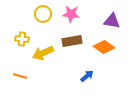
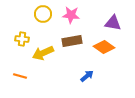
pink star: moved 1 px down
purple triangle: moved 1 px right, 2 px down
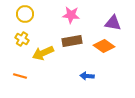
yellow circle: moved 18 px left
yellow cross: rotated 24 degrees clockwise
orange diamond: moved 1 px up
blue arrow: rotated 136 degrees counterclockwise
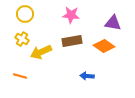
yellow arrow: moved 2 px left, 1 px up
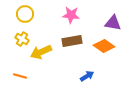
blue arrow: rotated 144 degrees clockwise
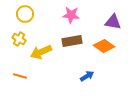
purple triangle: moved 1 px up
yellow cross: moved 3 px left
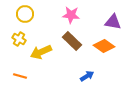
brown rectangle: rotated 54 degrees clockwise
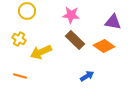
yellow circle: moved 2 px right, 3 px up
brown rectangle: moved 3 px right, 1 px up
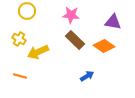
yellow arrow: moved 3 px left
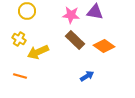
purple triangle: moved 18 px left, 10 px up
